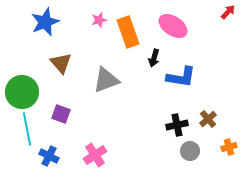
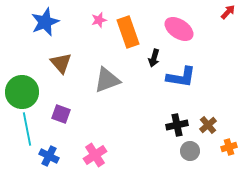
pink ellipse: moved 6 px right, 3 px down
gray triangle: moved 1 px right
brown cross: moved 6 px down
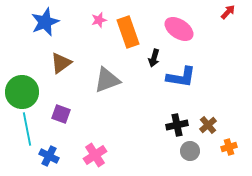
brown triangle: rotated 35 degrees clockwise
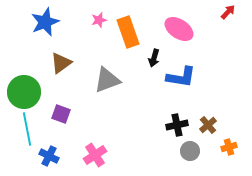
green circle: moved 2 px right
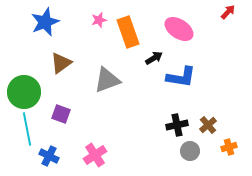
black arrow: rotated 138 degrees counterclockwise
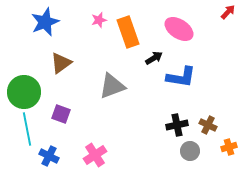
gray triangle: moved 5 px right, 6 px down
brown cross: rotated 24 degrees counterclockwise
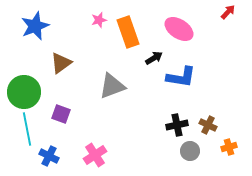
blue star: moved 10 px left, 4 px down
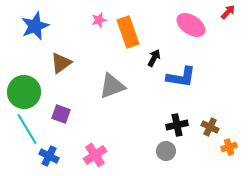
pink ellipse: moved 12 px right, 4 px up
black arrow: rotated 30 degrees counterclockwise
brown cross: moved 2 px right, 2 px down
cyan line: rotated 20 degrees counterclockwise
gray circle: moved 24 px left
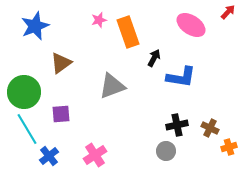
purple square: rotated 24 degrees counterclockwise
brown cross: moved 1 px down
blue cross: rotated 24 degrees clockwise
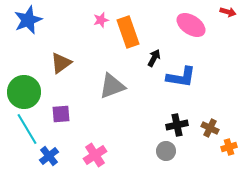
red arrow: rotated 63 degrees clockwise
pink star: moved 2 px right
blue star: moved 7 px left, 6 px up
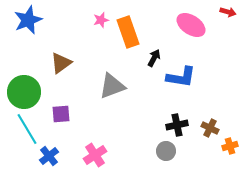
orange cross: moved 1 px right, 1 px up
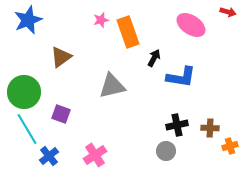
brown triangle: moved 6 px up
gray triangle: rotated 8 degrees clockwise
purple square: rotated 24 degrees clockwise
brown cross: rotated 24 degrees counterclockwise
